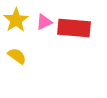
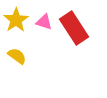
pink triangle: rotated 42 degrees clockwise
red rectangle: rotated 52 degrees clockwise
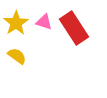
yellow star: moved 3 px down
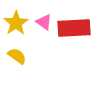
pink triangle: rotated 18 degrees clockwise
red rectangle: rotated 60 degrees counterclockwise
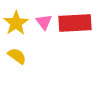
pink triangle: rotated 18 degrees clockwise
red rectangle: moved 1 px right, 5 px up
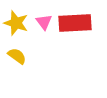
yellow star: rotated 20 degrees counterclockwise
